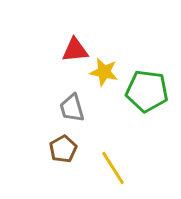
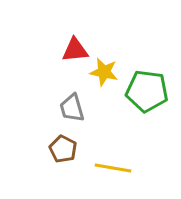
brown pentagon: rotated 16 degrees counterclockwise
yellow line: rotated 48 degrees counterclockwise
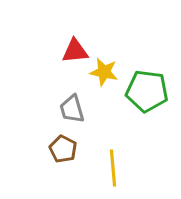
red triangle: moved 1 px down
gray trapezoid: moved 1 px down
yellow line: rotated 75 degrees clockwise
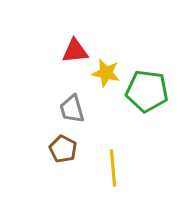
yellow star: moved 2 px right, 1 px down
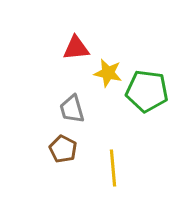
red triangle: moved 1 px right, 3 px up
yellow star: moved 2 px right
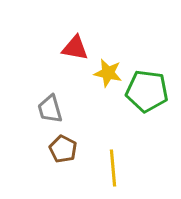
red triangle: moved 1 px left; rotated 16 degrees clockwise
gray trapezoid: moved 22 px left
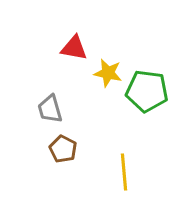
red triangle: moved 1 px left
yellow line: moved 11 px right, 4 px down
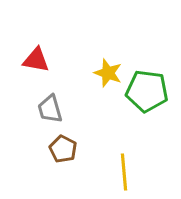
red triangle: moved 38 px left, 12 px down
yellow star: rotated 8 degrees clockwise
